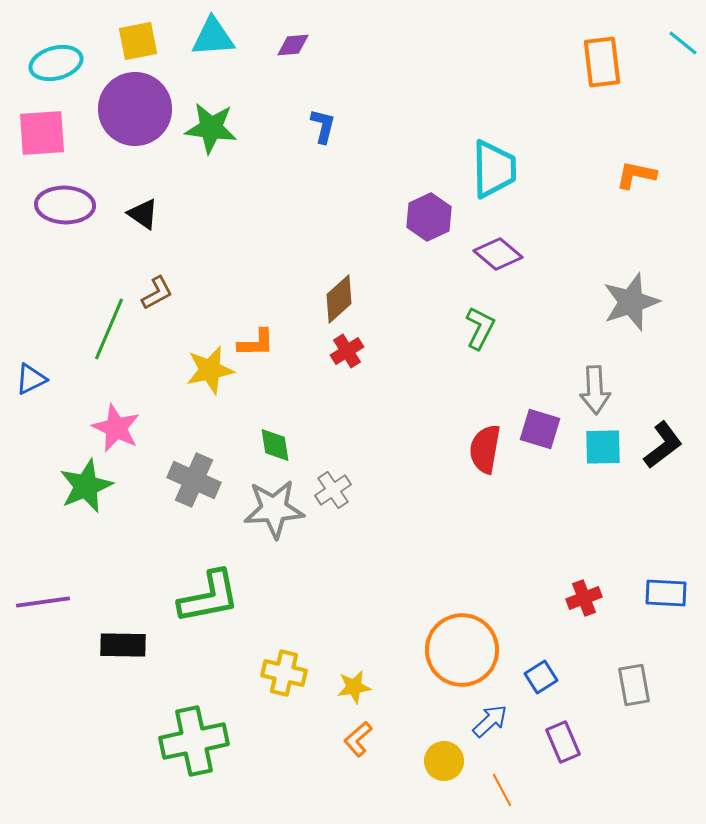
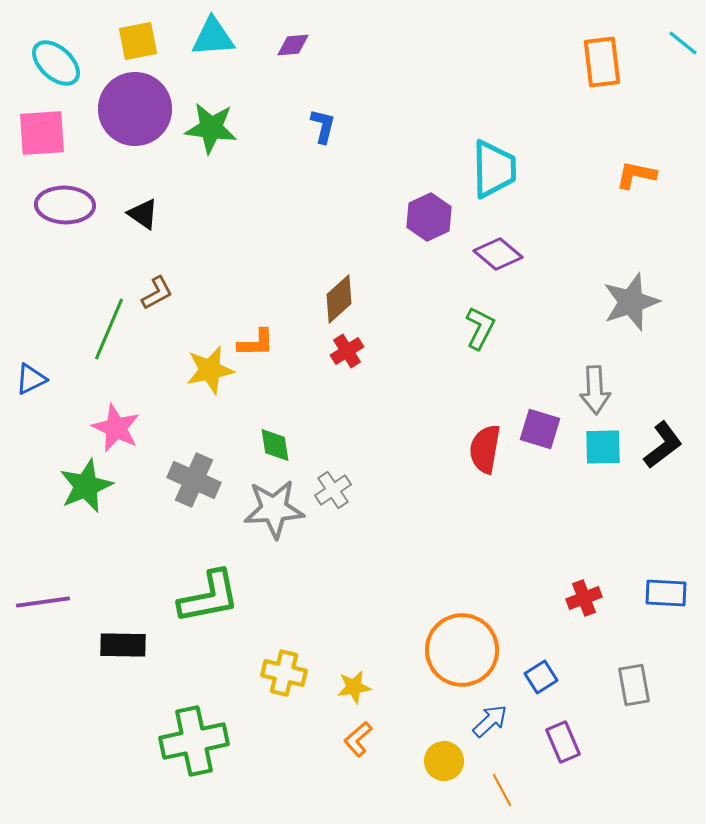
cyan ellipse at (56, 63): rotated 57 degrees clockwise
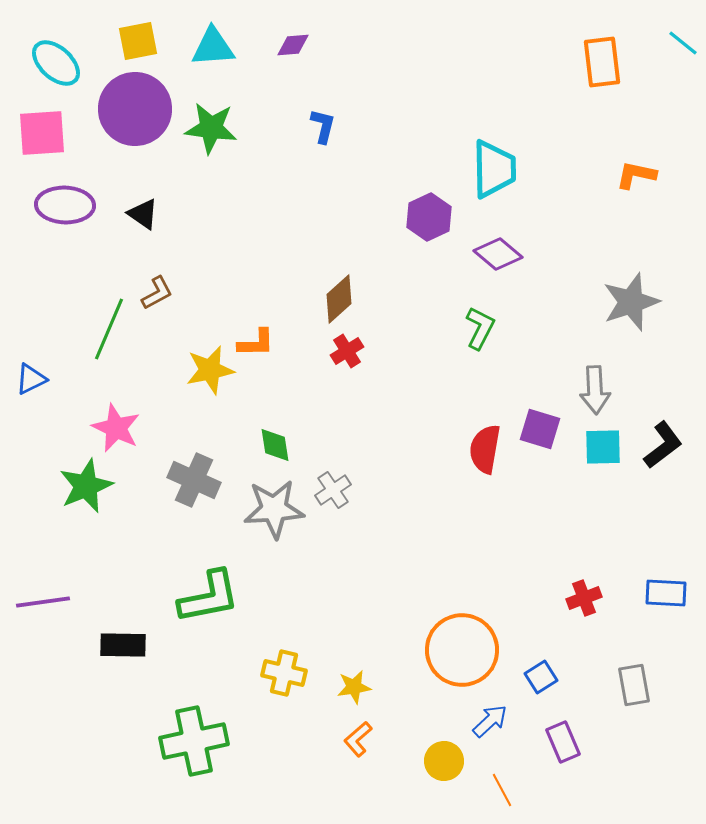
cyan triangle at (213, 37): moved 10 px down
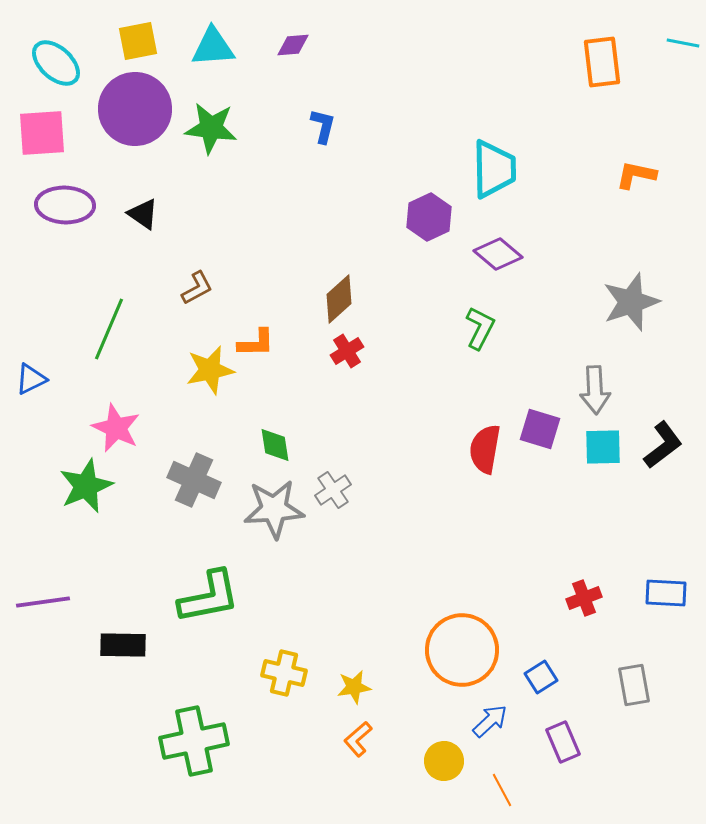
cyan line at (683, 43): rotated 28 degrees counterclockwise
brown L-shape at (157, 293): moved 40 px right, 5 px up
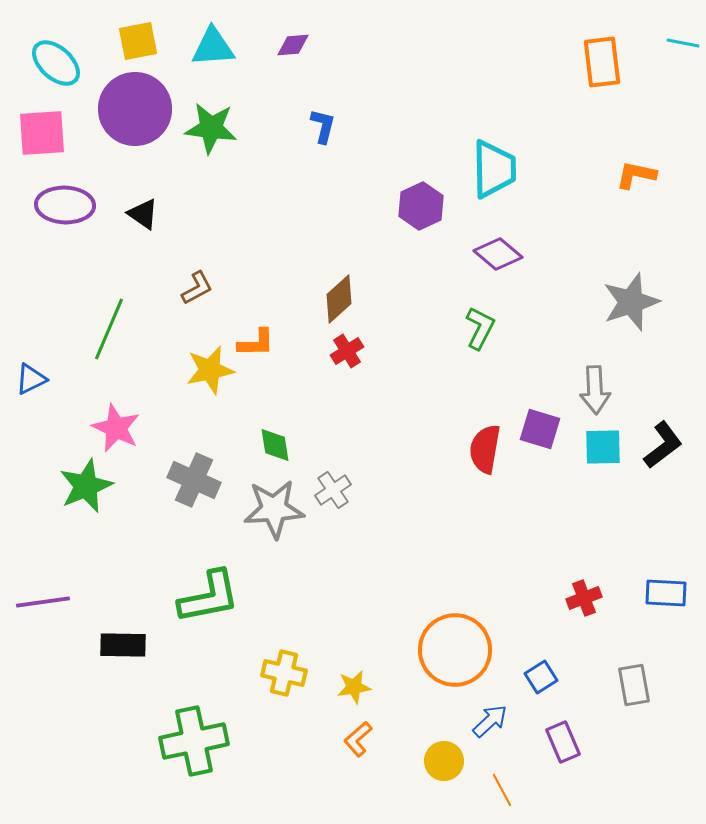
purple hexagon at (429, 217): moved 8 px left, 11 px up
orange circle at (462, 650): moved 7 px left
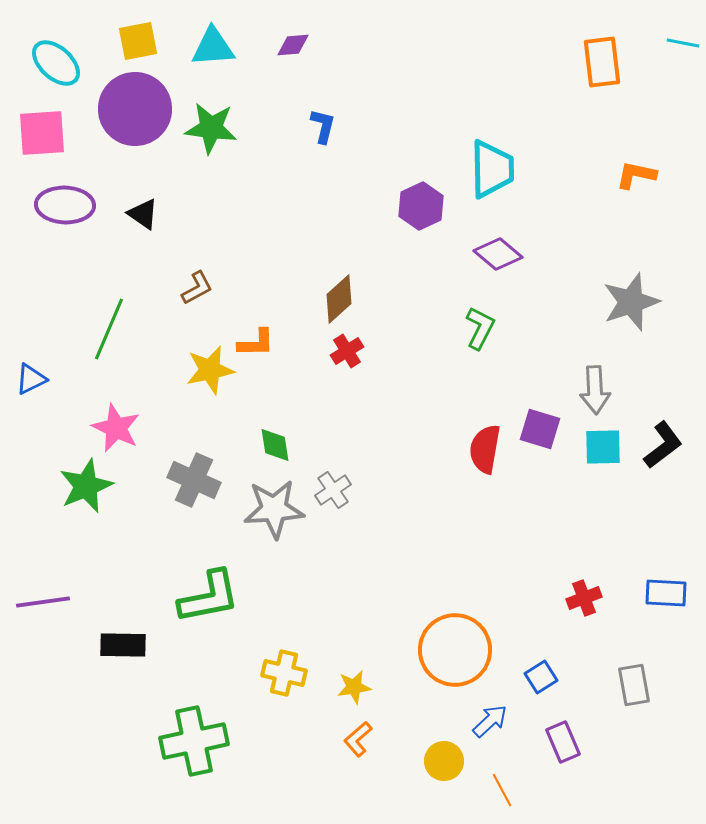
cyan trapezoid at (494, 169): moved 2 px left
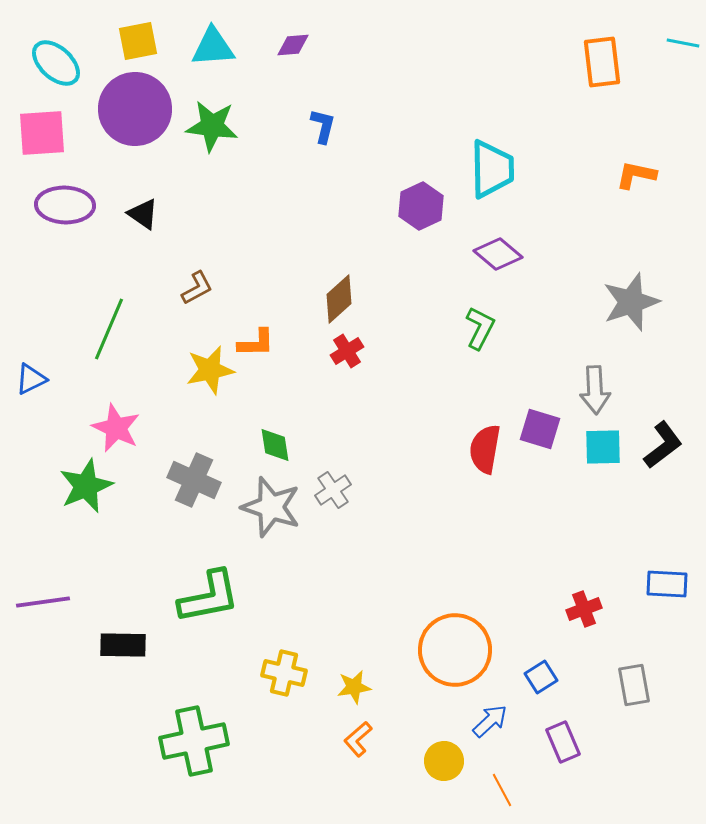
green star at (211, 128): moved 1 px right, 2 px up
gray star at (274, 509): moved 3 px left, 2 px up; rotated 22 degrees clockwise
blue rectangle at (666, 593): moved 1 px right, 9 px up
red cross at (584, 598): moved 11 px down
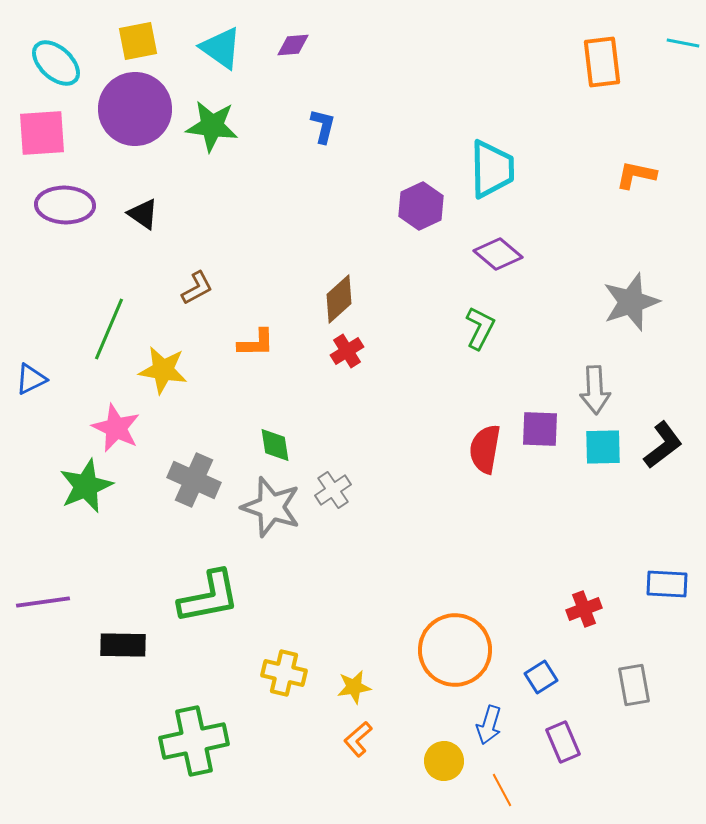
cyan triangle at (213, 47): moved 8 px right, 1 px down; rotated 39 degrees clockwise
yellow star at (210, 370): moved 47 px left; rotated 21 degrees clockwise
purple square at (540, 429): rotated 15 degrees counterclockwise
blue arrow at (490, 721): moved 1 px left, 4 px down; rotated 150 degrees clockwise
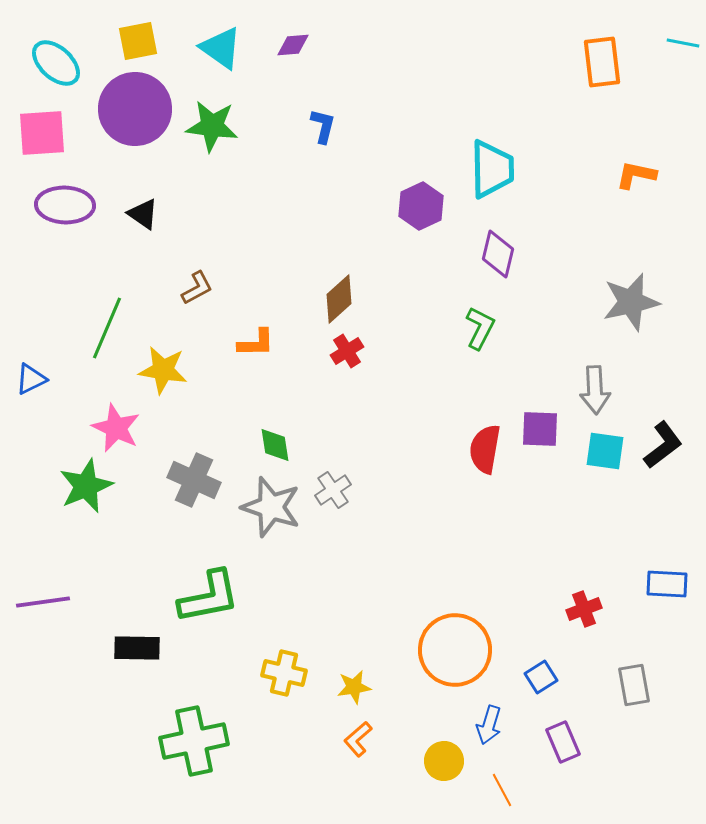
purple diamond at (498, 254): rotated 63 degrees clockwise
gray star at (631, 302): rotated 6 degrees clockwise
green line at (109, 329): moved 2 px left, 1 px up
cyan square at (603, 447): moved 2 px right, 4 px down; rotated 9 degrees clockwise
black rectangle at (123, 645): moved 14 px right, 3 px down
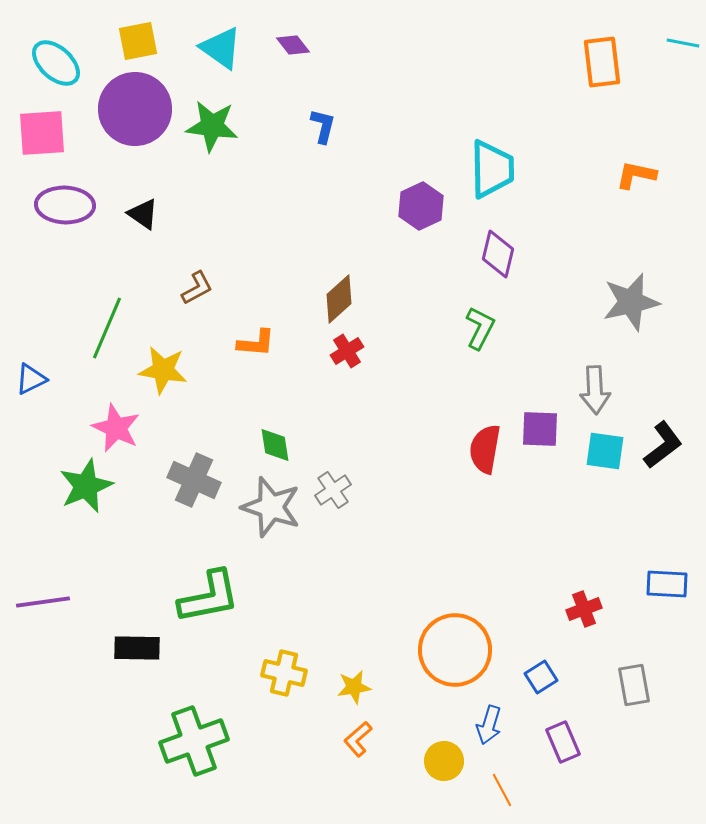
purple diamond at (293, 45): rotated 56 degrees clockwise
orange L-shape at (256, 343): rotated 6 degrees clockwise
green cross at (194, 741): rotated 8 degrees counterclockwise
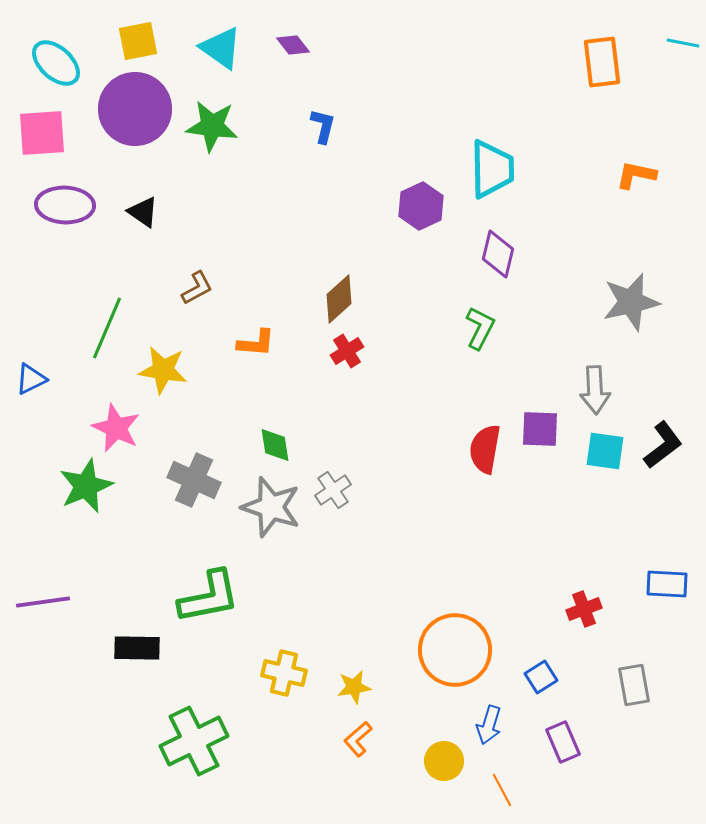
black triangle at (143, 214): moved 2 px up
green cross at (194, 741): rotated 6 degrees counterclockwise
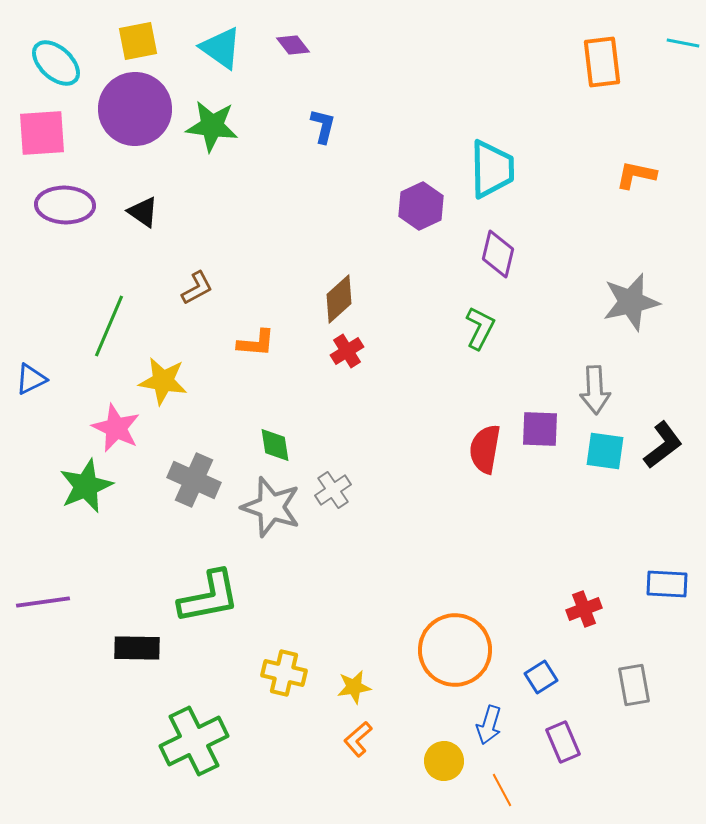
green line at (107, 328): moved 2 px right, 2 px up
yellow star at (163, 370): moved 11 px down
